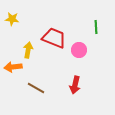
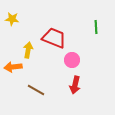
pink circle: moved 7 px left, 10 px down
brown line: moved 2 px down
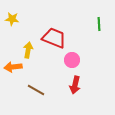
green line: moved 3 px right, 3 px up
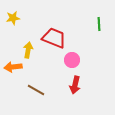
yellow star: moved 1 px right, 1 px up; rotated 16 degrees counterclockwise
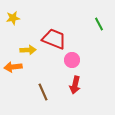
green line: rotated 24 degrees counterclockwise
red trapezoid: moved 1 px down
yellow arrow: rotated 77 degrees clockwise
brown line: moved 7 px right, 2 px down; rotated 36 degrees clockwise
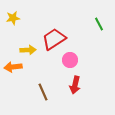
red trapezoid: rotated 55 degrees counterclockwise
pink circle: moved 2 px left
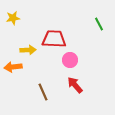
red trapezoid: rotated 35 degrees clockwise
red arrow: rotated 126 degrees clockwise
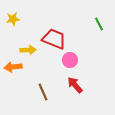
yellow star: moved 1 px down
red trapezoid: rotated 20 degrees clockwise
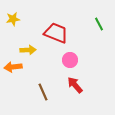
red trapezoid: moved 2 px right, 6 px up
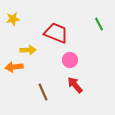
orange arrow: moved 1 px right
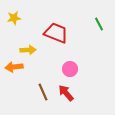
yellow star: moved 1 px right, 1 px up
pink circle: moved 9 px down
red arrow: moved 9 px left, 8 px down
